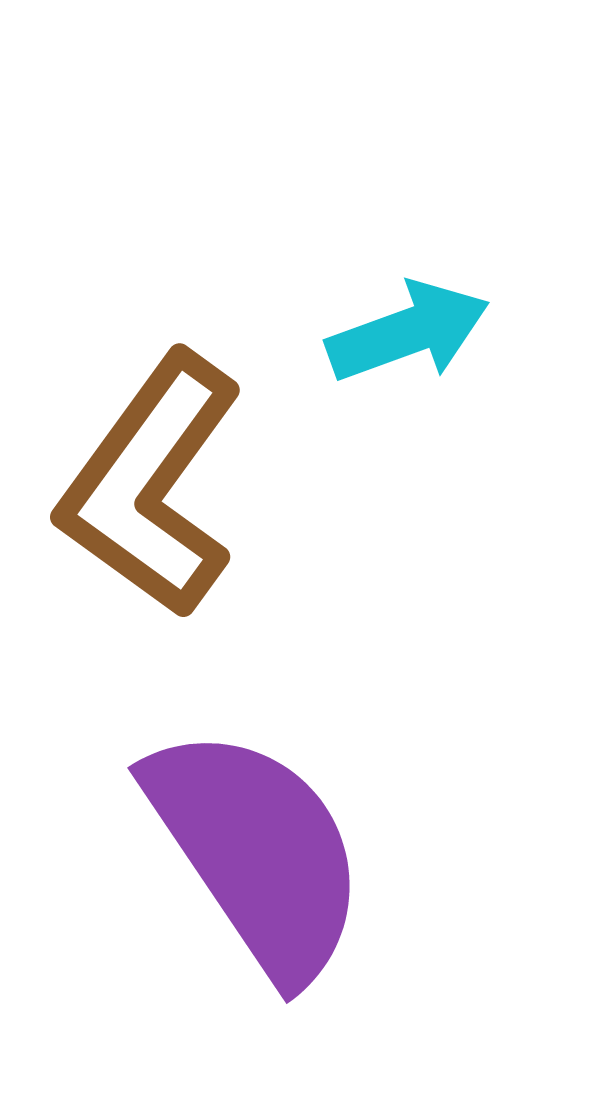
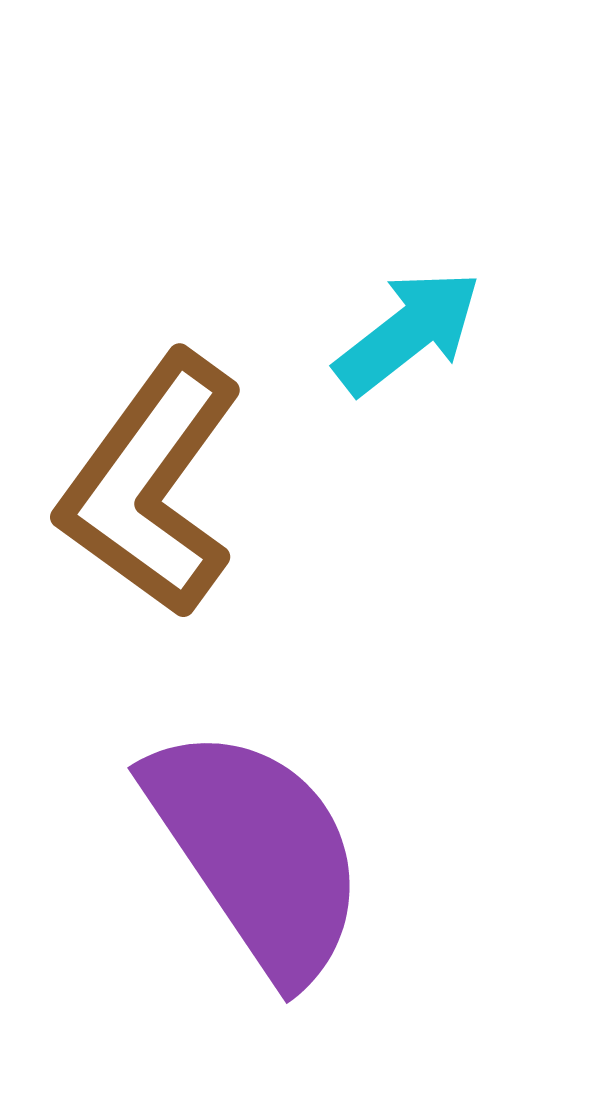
cyan arrow: rotated 18 degrees counterclockwise
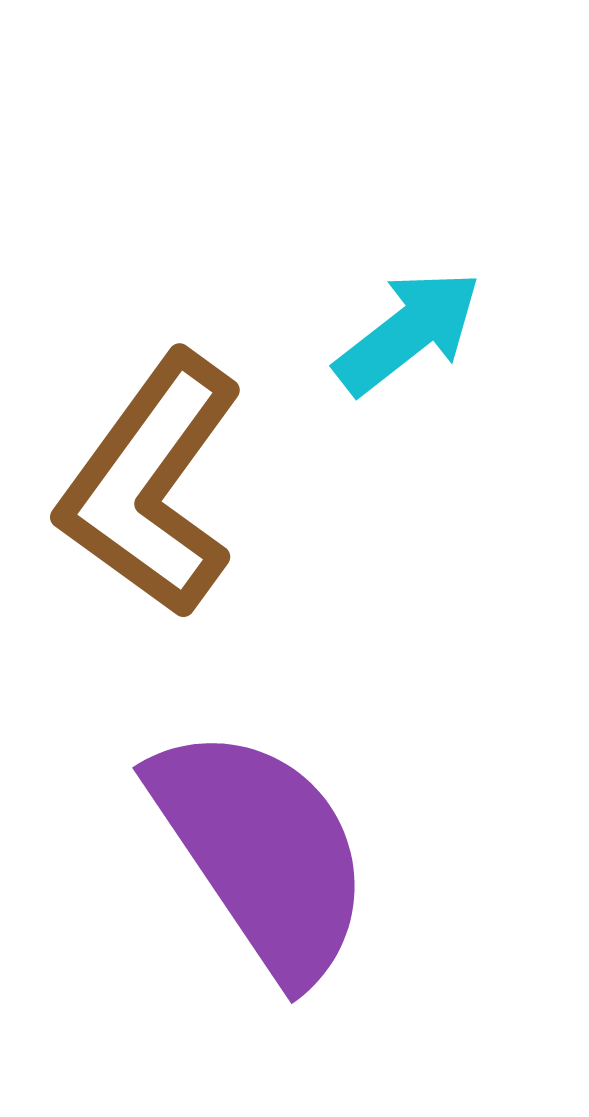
purple semicircle: moved 5 px right
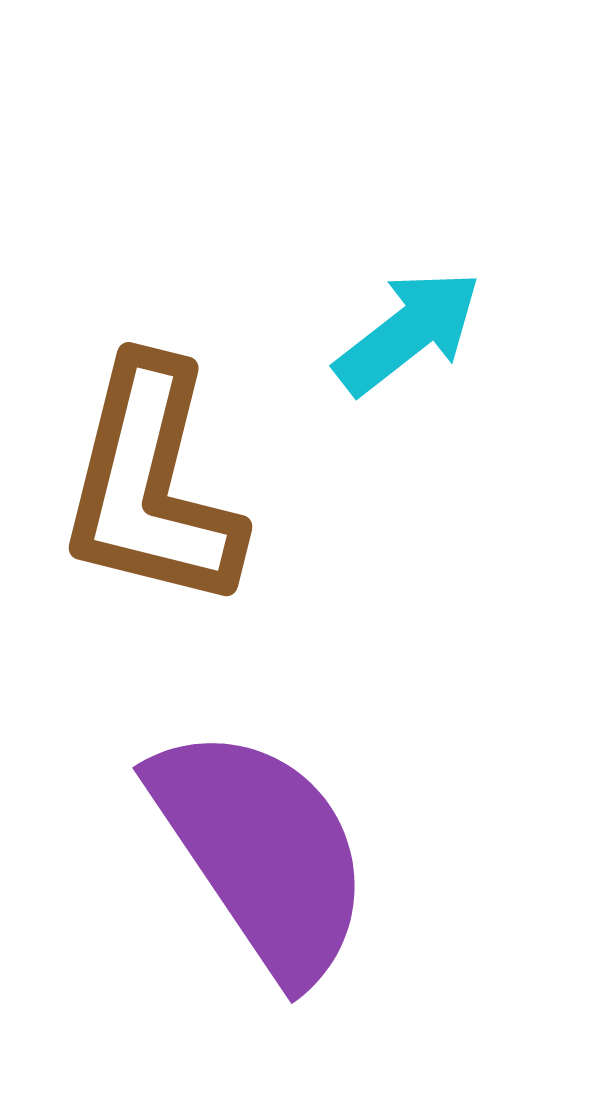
brown L-shape: rotated 22 degrees counterclockwise
